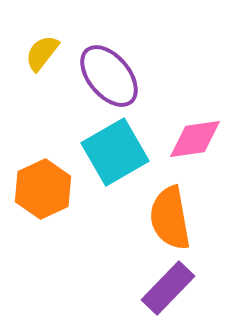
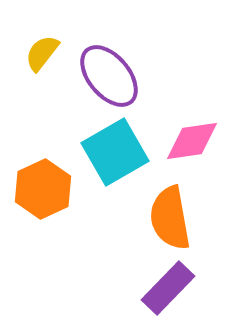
pink diamond: moved 3 px left, 2 px down
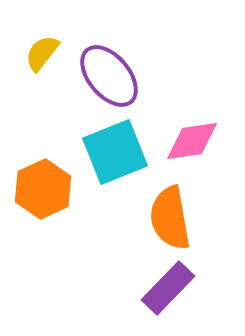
cyan square: rotated 8 degrees clockwise
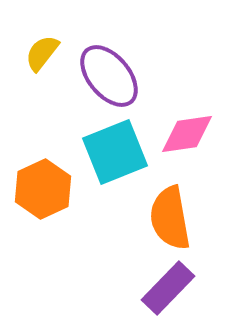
pink diamond: moved 5 px left, 7 px up
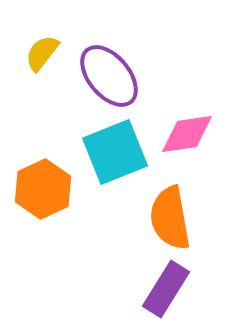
purple rectangle: moved 2 px left, 1 px down; rotated 12 degrees counterclockwise
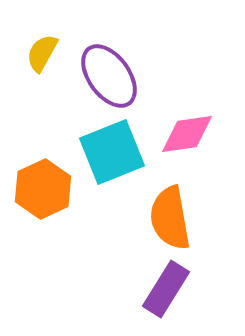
yellow semicircle: rotated 9 degrees counterclockwise
purple ellipse: rotated 4 degrees clockwise
cyan square: moved 3 px left
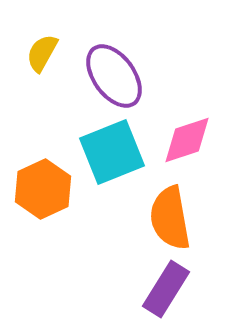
purple ellipse: moved 5 px right
pink diamond: moved 6 px down; rotated 10 degrees counterclockwise
